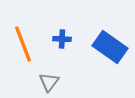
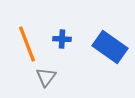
orange line: moved 4 px right
gray triangle: moved 3 px left, 5 px up
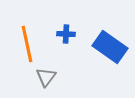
blue cross: moved 4 px right, 5 px up
orange line: rotated 9 degrees clockwise
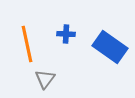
gray triangle: moved 1 px left, 2 px down
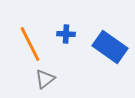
orange line: moved 3 px right; rotated 15 degrees counterclockwise
gray triangle: rotated 15 degrees clockwise
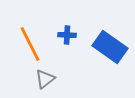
blue cross: moved 1 px right, 1 px down
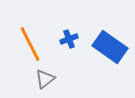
blue cross: moved 2 px right, 4 px down; rotated 24 degrees counterclockwise
